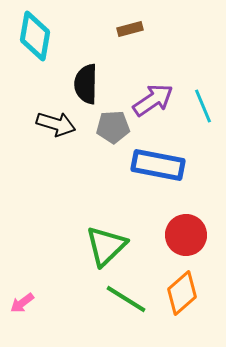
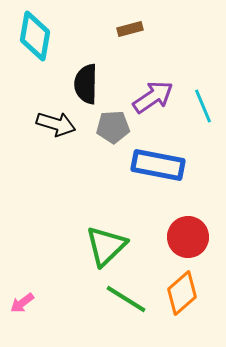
purple arrow: moved 3 px up
red circle: moved 2 px right, 2 px down
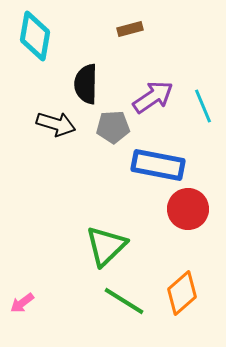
red circle: moved 28 px up
green line: moved 2 px left, 2 px down
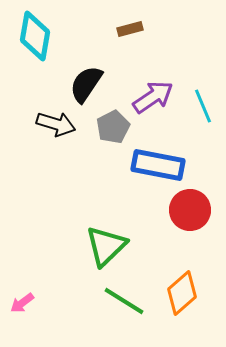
black semicircle: rotated 33 degrees clockwise
gray pentagon: rotated 24 degrees counterclockwise
red circle: moved 2 px right, 1 px down
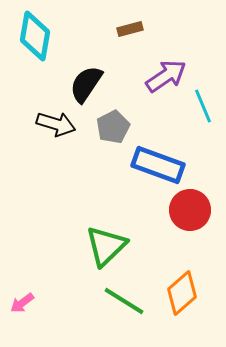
purple arrow: moved 13 px right, 21 px up
blue rectangle: rotated 9 degrees clockwise
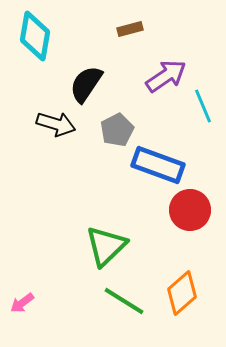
gray pentagon: moved 4 px right, 3 px down
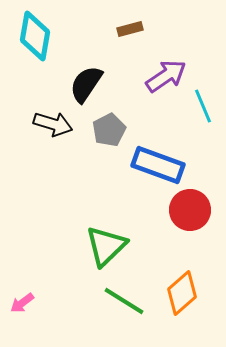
black arrow: moved 3 px left
gray pentagon: moved 8 px left
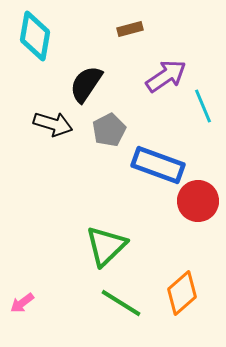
red circle: moved 8 px right, 9 px up
green line: moved 3 px left, 2 px down
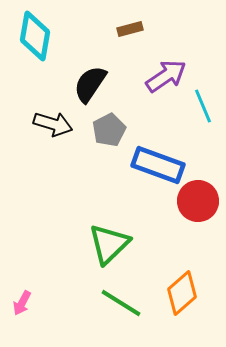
black semicircle: moved 4 px right
green triangle: moved 3 px right, 2 px up
pink arrow: rotated 25 degrees counterclockwise
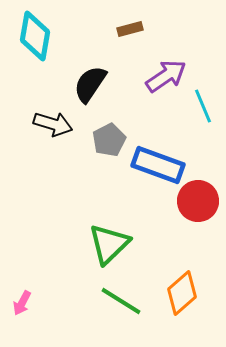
gray pentagon: moved 10 px down
green line: moved 2 px up
